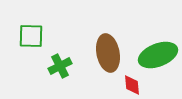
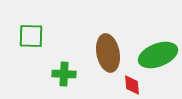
green cross: moved 4 px right, 8 px down; rotated 30 degrees clockwise
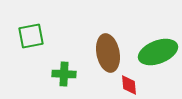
green square: rotated 12 degrees counterclockwise
green ellipse: moved 3 px up
red diamond: moved 3 px left
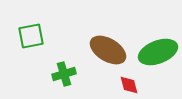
brown ellipse: moved 3 px up; rotated 48 degrees counterclockwise
green cross: rotated 20 degrees counterclockwise
red diamond: rotated 10 degrees counterclockwise
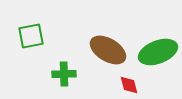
green cross: rotated 15 degrees clockwise
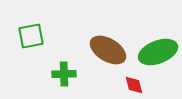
red diamond: moved 5 px right
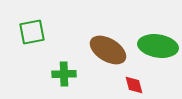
green square: moved 1 px right, 4 px up
green ellipse: moved 6 px up; rotated 30 degrees clockwise
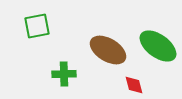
green square: moved 5 px right, 6 px up
green ellipse: rotated 27 degrees clockwise
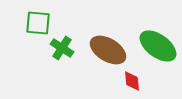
green square: moved 1 px right, 3 px up; rotated 16 degrees clockwise
green cross: moved 2 px left, 26 px up; rotated 35 degrees clockwise
red diamond: moved 2 px left, 4 px up; rotated 10 degrees clockwise
